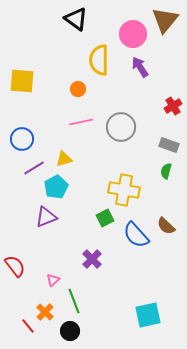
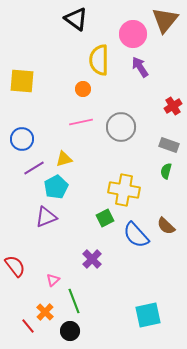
orange circle: moved 5 px right
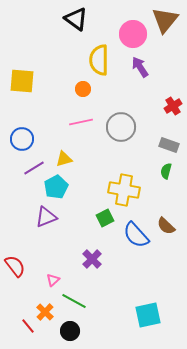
green line: rotated 40 degrees counterclockwise
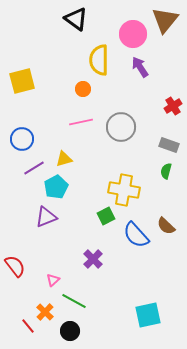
yellow square: rotated 20 degrees counterclockwise
green square: moved 1 px right, 2 px up
purple cross: moved 1 px right
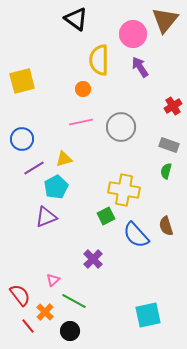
brown semicircle: rotated 30 degrees clockwise
red semicircle: moved 5 px right, 29 px down
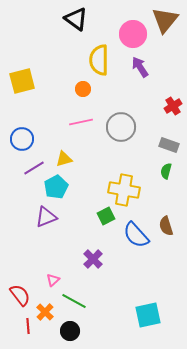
red line: rotated 35 degrees clockwise
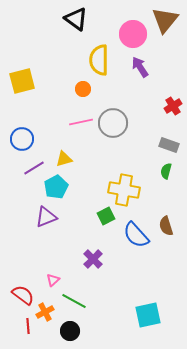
gray circle: moved 8 px left, 4 px up
red semicircle: moved 3 px right; rotated 15 degrees counterclockwise
orange cross: rotated 18 degrees clockwise
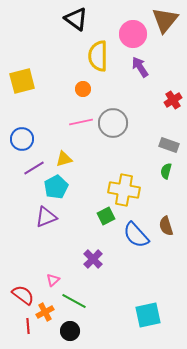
yellow semicircle: moved 1 px left, 4 px up
red cross: moved 6 px up
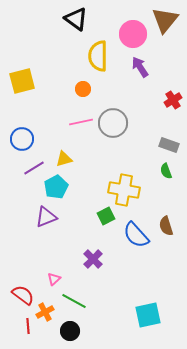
green semicircle: rotated 35 degrees counterclockwise
pink triangle: moved 1 px right, 1 px up
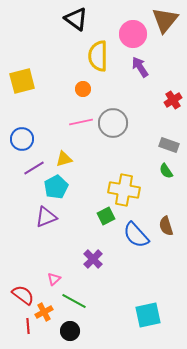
green semicircle: rotated 14 degrees counterclockwise
orange cross: moved 1 px left
